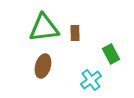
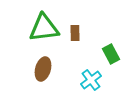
brown ellipse: moved 3 px down
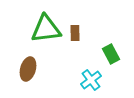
green triangle: moved 2 px right, 1 px down
brown ellipse: moved 15 px left
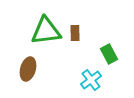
green triangle: moved 2 px down
green rectangle: moved 2 px left
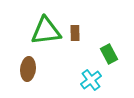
brown ellipse: rotated 10 degrees counterclockwise
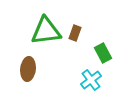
brown rectangle: rotated 21 degrees clockwise
green rectangle: moved 6 px left, 1 px up
